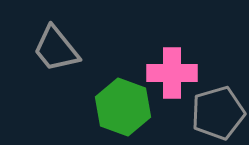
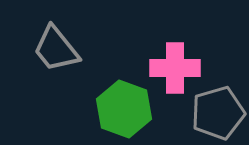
pink cross: moved 3 px right, 5 px up
green hexagon: moved 1 px right, 2 px down
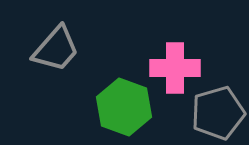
gray trapezoid: rotated 100 degrees counterclockwise
green hexagon: moved 2 px up
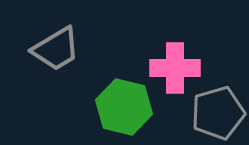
gray trapezoid: rotated 18 degrees clockwise
green hexagon: rotated 6 degrees counterclockwise
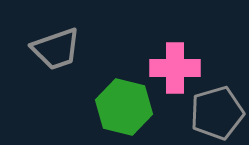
gray trapezoid: rotated 12 degrees clockwise
gray pentagon: moved 1 px left
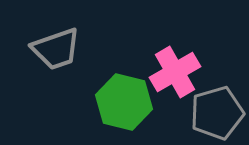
pink cross: moved 4 px down; rotated 30 degrees counterclockwise
green hexagon: moved 5 px up
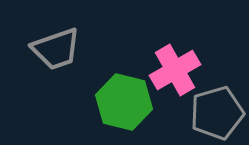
pink cross: moved 2 px up
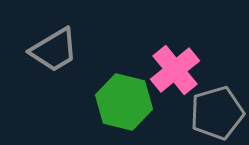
gray trapezoid: moved 2 px left, 1 px down; rotated 12 degrees counterclockwise
pink cross: rotated 9 degrees counterclockwise
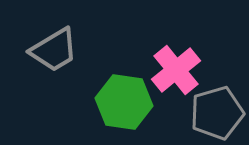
pink cross: moved 1 px right
green hexagon: rotated 6 degrees counterclockwise
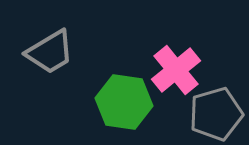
gray trapezoid: moved 4 px left, 2 px down
gray pentagon: moved 1 px left, 1 px down
